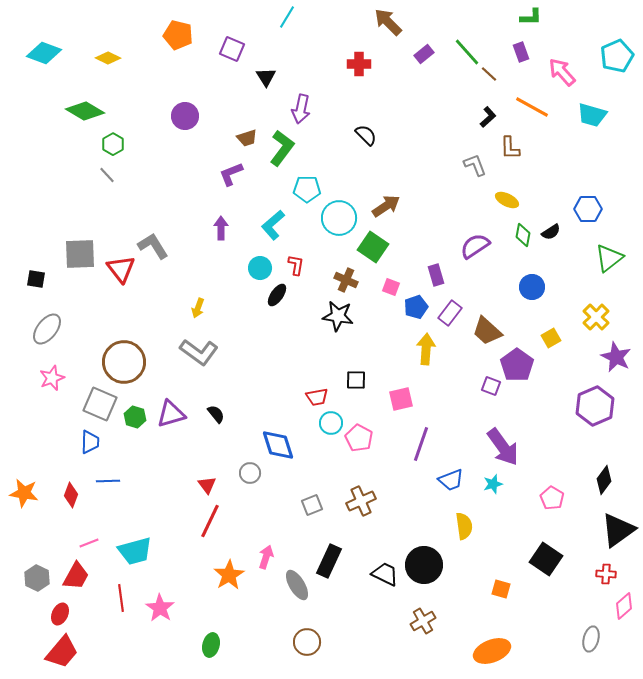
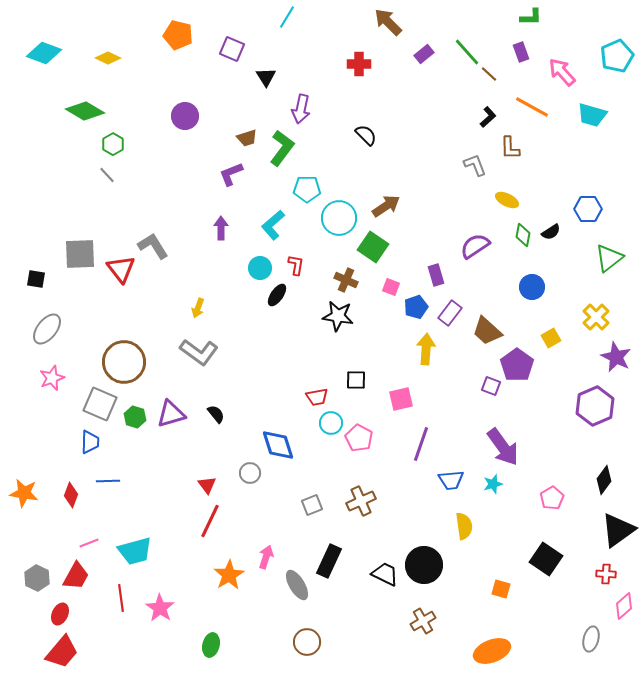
blue trapezoid at (451, 480): rotated 16 degrees clockwise
pink pentagon at (552, 498): rotated 10 degrees clockwise
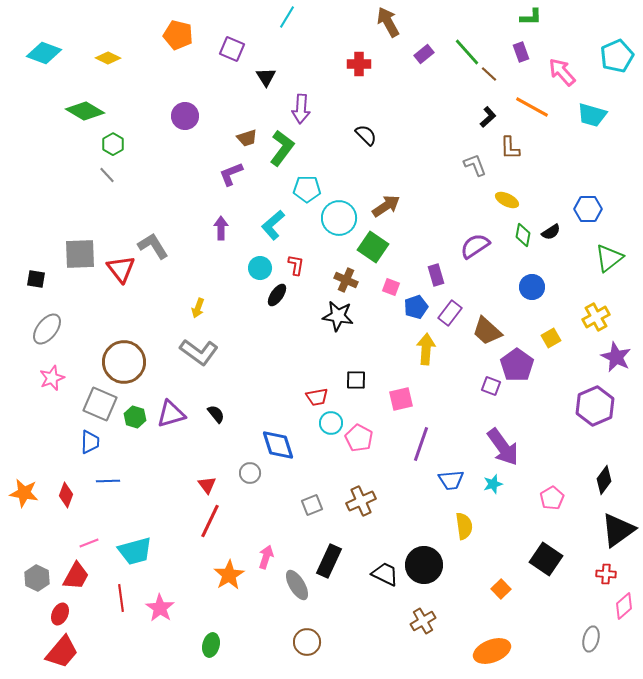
brown arrow at (388, 22): rotated 16 degrees clockwise
purple arrow at (301, 109): rotated 8 degrees counterclockwise
yellow cross at (596, 317): rotated 16 degrees clockwise
red diamond at (71, 495): moved 5 px left
orange square at (501, 589): rotated 30 degrees clockwise
